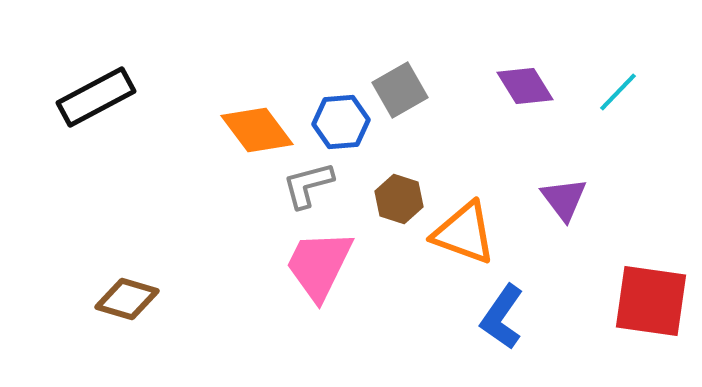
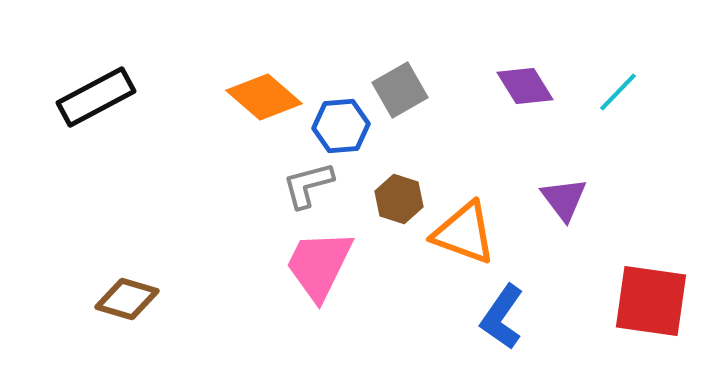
blue hexagon: moved 4 px down
orange diamond: moved 7 px right, 33 px up; rotated 12 degrees counterclockwise
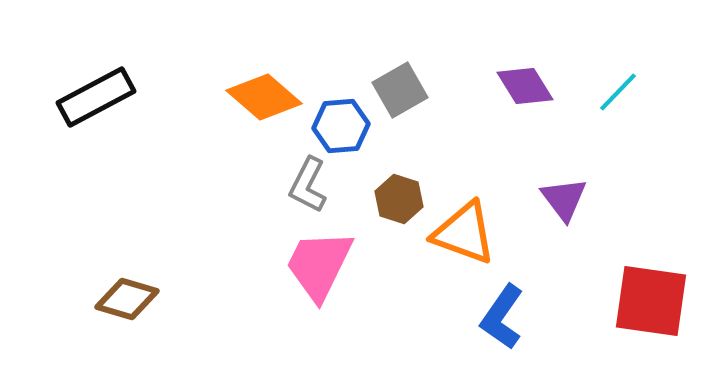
gray L-shape: rotated 48 degrees counterclockwise
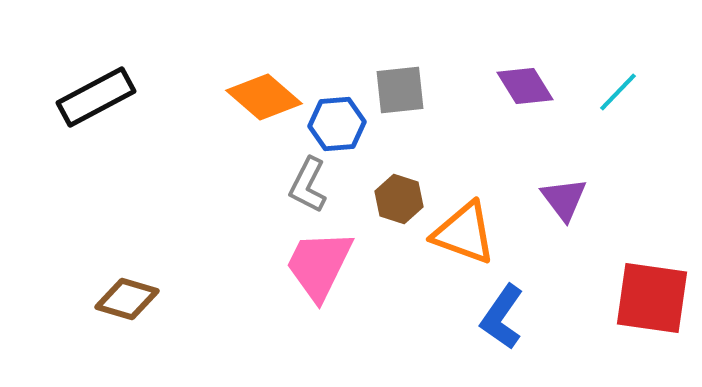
gray square: rotated 24 degrees clockwise
blue hexagon: moved 4 px left, 2 px up
red square: moved 1 px right, 3 px up
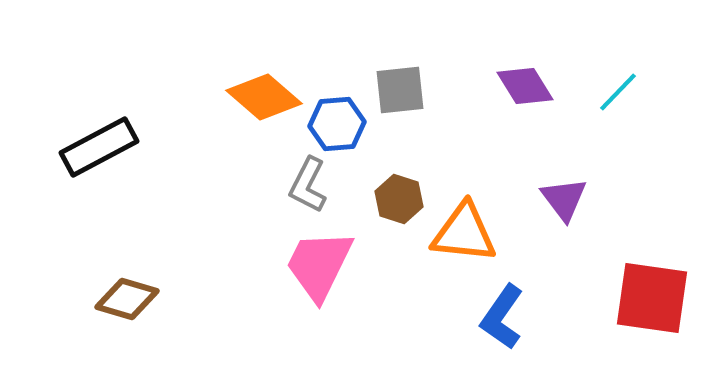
black rectangle: moved 3 px right, 50 px down
orange triangle: rotated 14 degrees counterclockwise
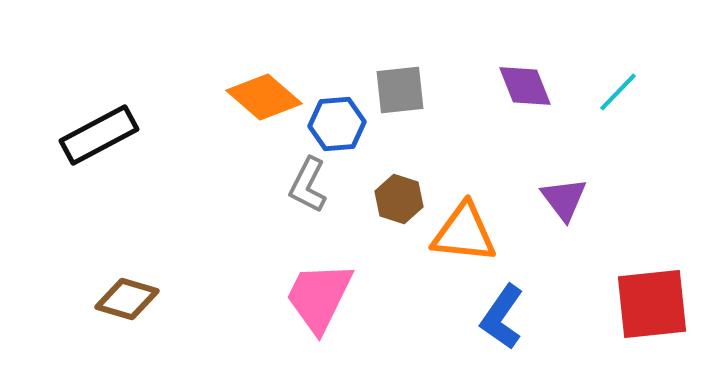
purple diamond: rotated 10 degrees clockwise
black rectangle: moved 12 px up
pink trapezoid: moved 32 px down
red square: moved 6 px down; rotated 14 degrees counterclockwise
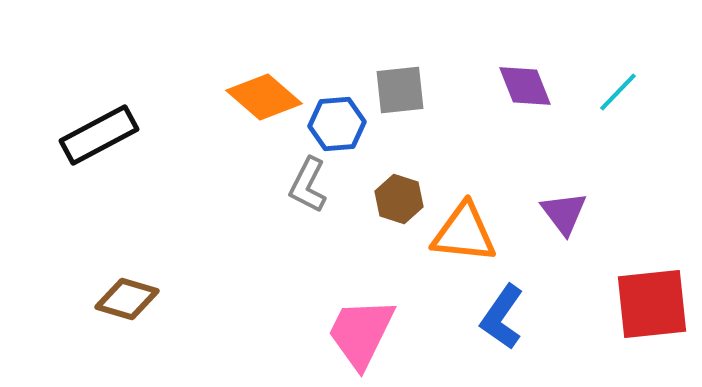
purple triangle: moved 14 px down
pink trapezoid: moved 42 px right, 36 px down
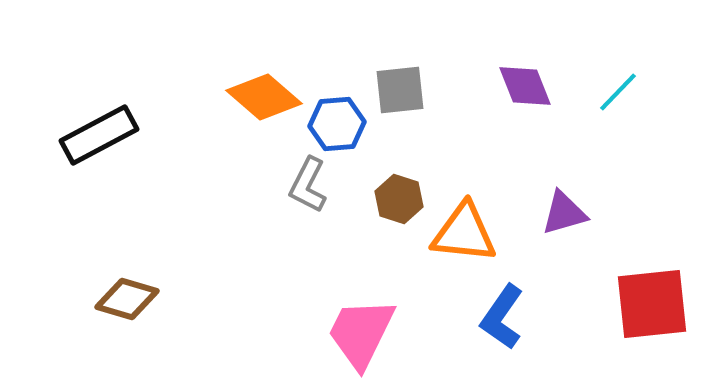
purple triangle: rotated 51 degrees clockwise
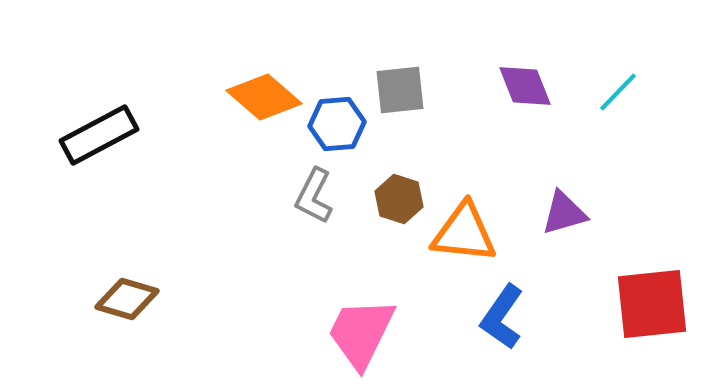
gray L-shape: moved 6 px right, 11 px down
